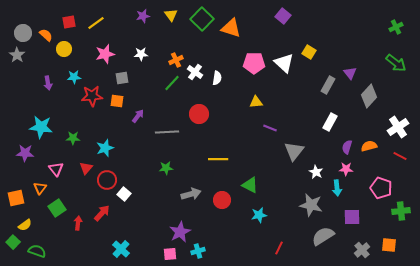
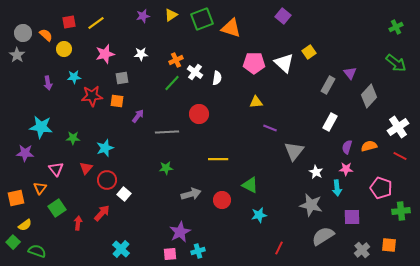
yellow triangle at (171, 15): rotated 32 degrees clockwise
green square at (202, 19): rotated 25 degrees clockwise
yellow square at (309, 52): rotated 24 degrees clockwise
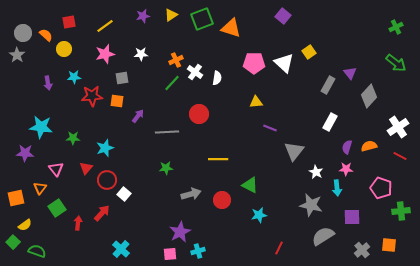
yellow line at (96, 23): moved 9 px right, 3 px down
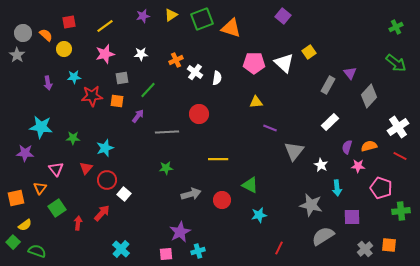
green line at (172, 83): moved 24 px left, 7 px down
white rectangle at (330, 122): rotated 18 degrees clockwise
pink star at (346, 169): moved 12 px right, 3 px up
white star at (316, 172): moved 5 px right, 7 px up
gray cross at (362, 250): moved 3 px right, 1 px up
pink square at (170, 254): moved 4 px left
